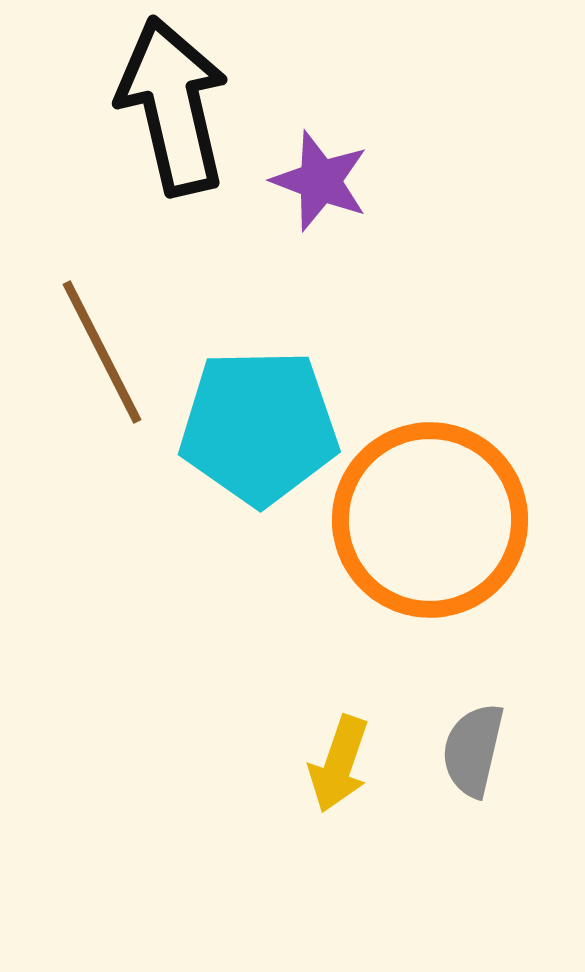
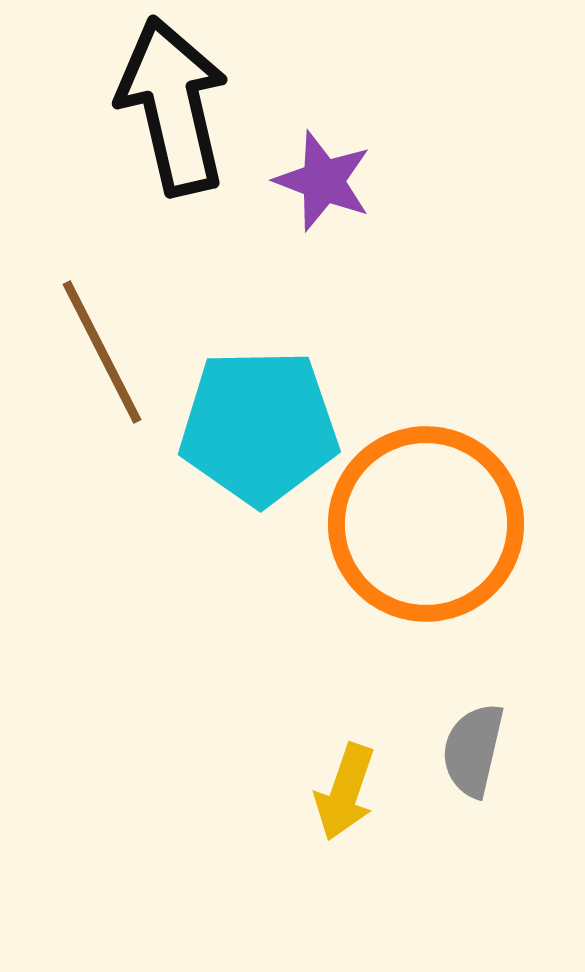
purple star: moved 3 px right
orange circle: moved 4 px left, 4 px down
yellow arrow: moved 6 px right, 28 px down
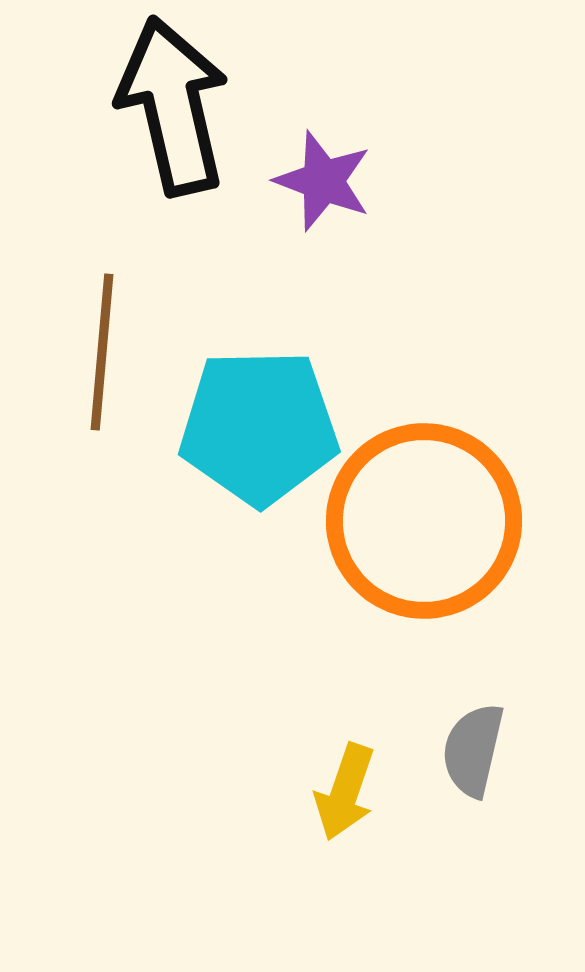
brown line: rotated 32 degrees clockwise
orange circle: moved 2 px left, 3 px up
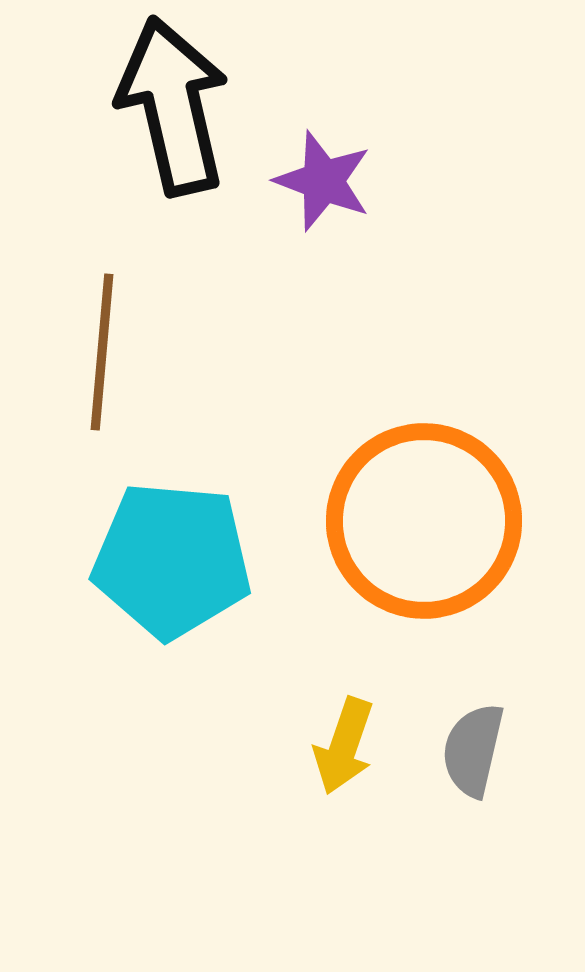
cyan pentagon: moved 87 px left, 133 px down; rotated 6 degrees clockwise
yellow arrow: moved 1 px left, 46 px up
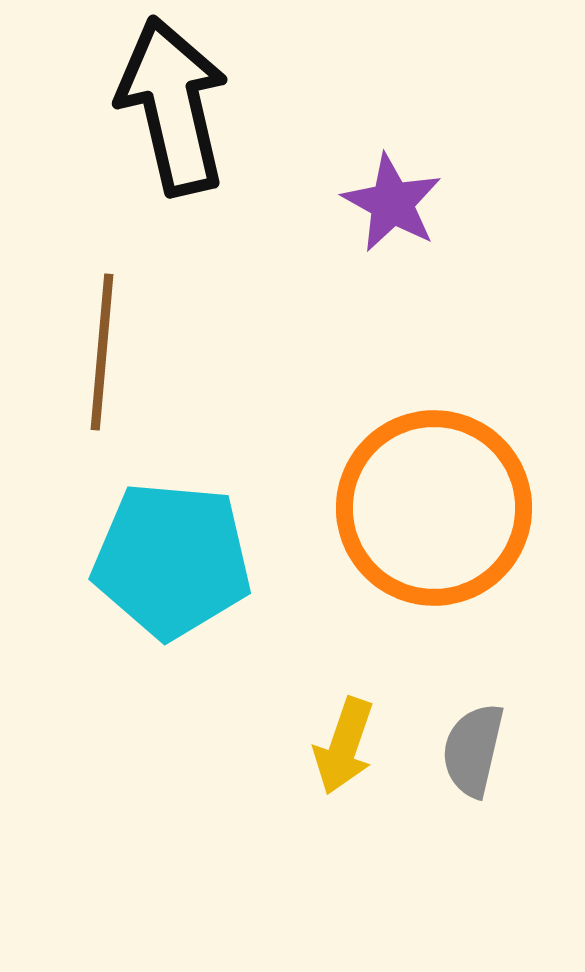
purple star: moved 69 px right, 22 px down; rotated 8 degrees clockwise
orange circle: moved 10 px right, 13 px up
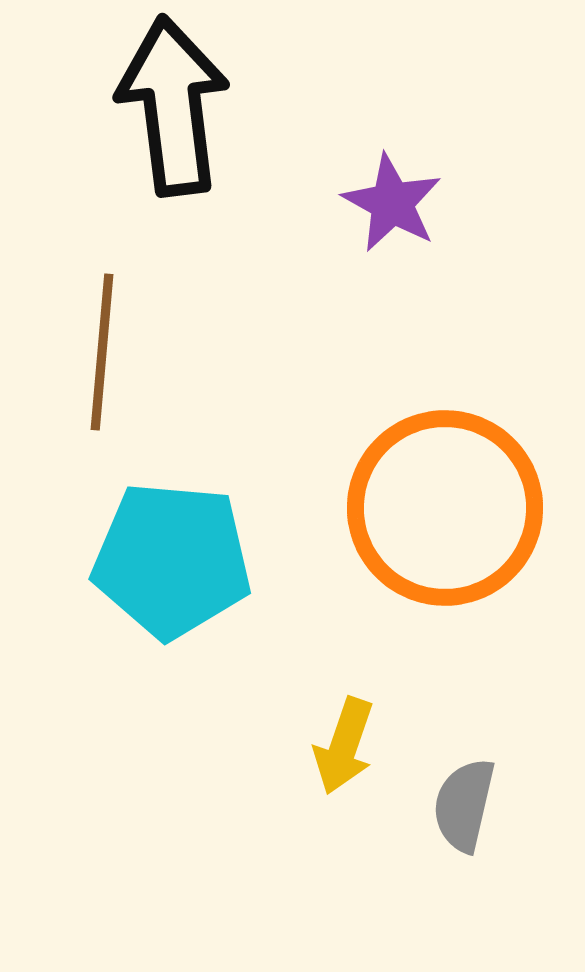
black arrow: rotated 6 degrees clockwise
orange circle: moved 11 px right
gray semicircle: moved 9 px left, 55 px down
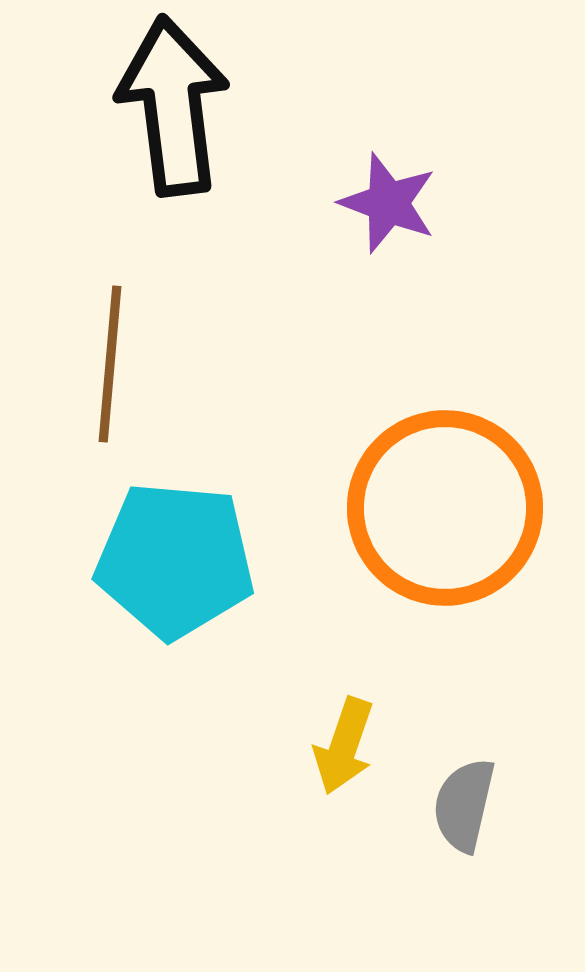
purple star: moved 4 px left; rotated 8 degrees counterclockwise
brown line: moved 8 px right, 12 px down
cyan pentagon: moved 3 px right
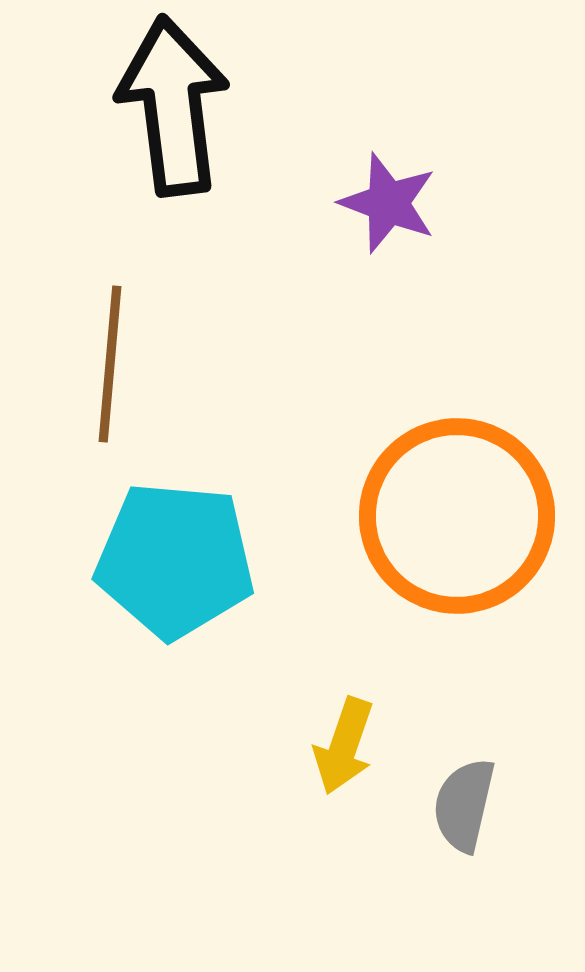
orange circle: moved 12 px right, 8 px down
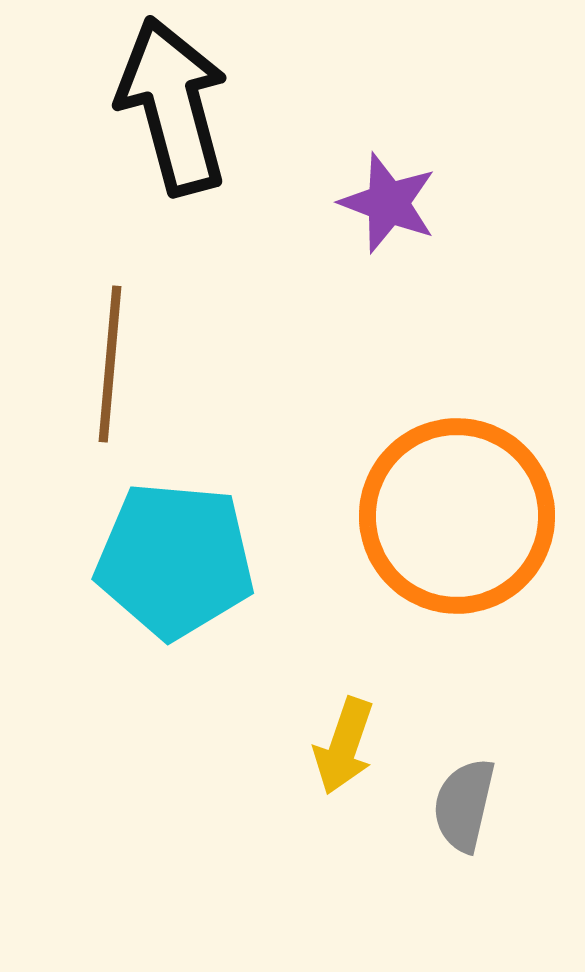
black arrow: rotated 8 degrees counterclockwise
